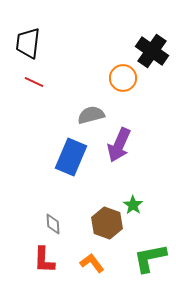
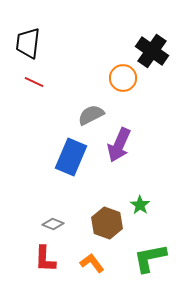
gray semicircle: rotated 12 degrees counterclockwise
green star: moved 7 px right
gray diamond: rotated 65 degrees counterclockwise
red L-shape: moved 1 px right, 1 px up
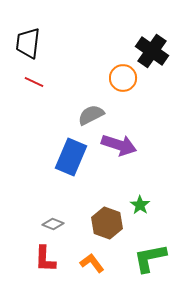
purple arrow: rotated 96 degrees counterclockwise
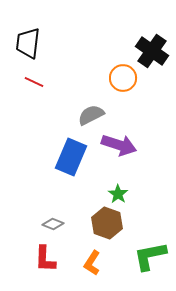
green star: moved 22 px left, 11 px up
green L-shape: moved 2 px up
orange L-shape: rotated 110 degrees counterclockwise
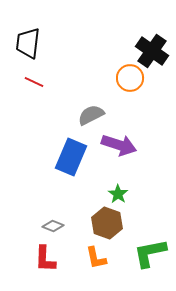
orange circle: moved 7 px right
gray diamond: moved 2 px down
green L-shape: moved 3 px up
orange L-shape: moved 4 px right, 5 px up; rotated 45 degrees counterclockwise
